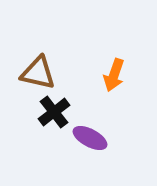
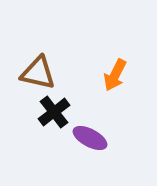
orange arrow: moved 1 px right; rotated 8 degrees clockwise
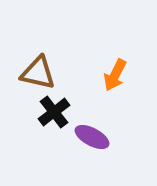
purple ellipse: moved 2 px right, 1 px up
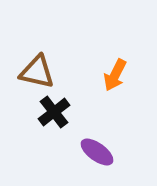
brown triangle: moved 1 px left, 1 px up
purple ellipse: moved 5 px right, 15 px down; rotated 8 degrees clockwise
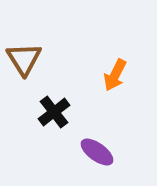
brown triangle: moved 13 px left, 13 px up; rotated 45 degrees clockwise
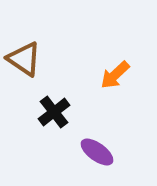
brown triangle: rotated 24 degrees counterclockwise
orange arrow: rotated 20 degrees clockwise
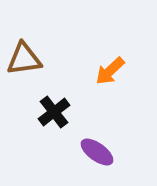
brown triangle: rotated 42 degrees counterclockwise
orange arrow: moved 5 px left, 4 px up
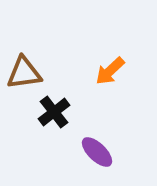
brown triangle: moved 14 px down
purple ellipse: rotated 8 degrees clockwise
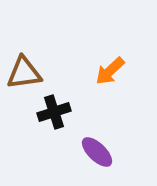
black cross: rotated 20 degrees clockwise
